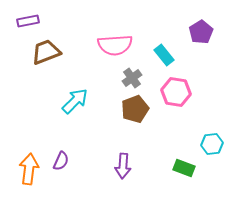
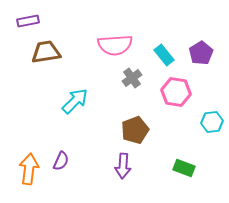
purple pentagon: moved 21 px down
brown trapezoid: rotated 12 degrees clockwise
brown pentagon: moved 21 px down
cyan hexagon: moved 22 px up
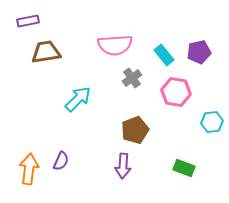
purple pentagon: moved 2 px left, 1 px up; rotated 20 degrees clockwise
cyan arrow: moved 3 px right, 2 px up
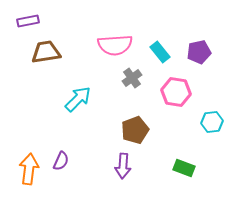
cyan rectangle: moved 4 px left, 3 px up
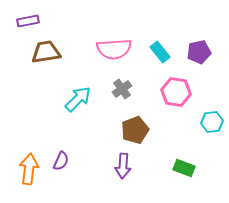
pink semicircle: moved 1 px left, 4 px down
gray cross: moved 10 px left, 11 px down
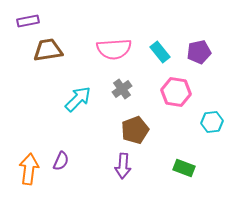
brown trapezoid: moved 2 px right, 2 px up
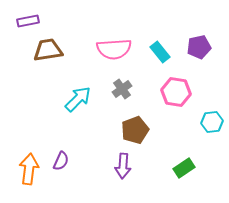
purple pentagon: moved 5 px up
green rectangle: rotated 55 degrees counterclockwise
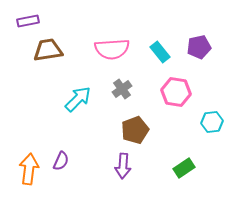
pink semicircle: moved 2 px left
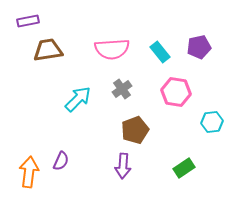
orange arrow: moved 3 px down
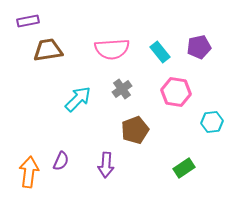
purple arrow: moved 17 px left, 1 px up
